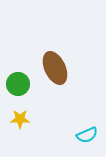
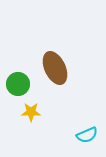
yellow star: moved 11 px right, 7 px up
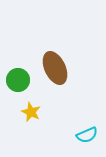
green circle: moved 4 px up
yellow star: rotated 24 degrees clockwise
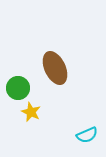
green circle: moved 8 px down
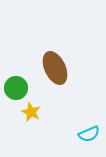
green circle: moved 2 px left
cyan semicircle: moved 2 px right, 1 px up
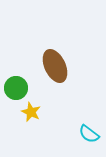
brown ellipse: moved 2 px up
cyan semicircle: rotated 60 degrees clockwise
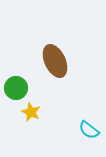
brown ellipse: moved 5 px up
cyan semicircle: moved 4 px up
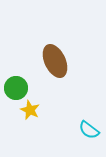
yellow star: moved 1 px left, 2 px up
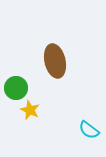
brown ellipse: rotated 12 degrees clockwise
